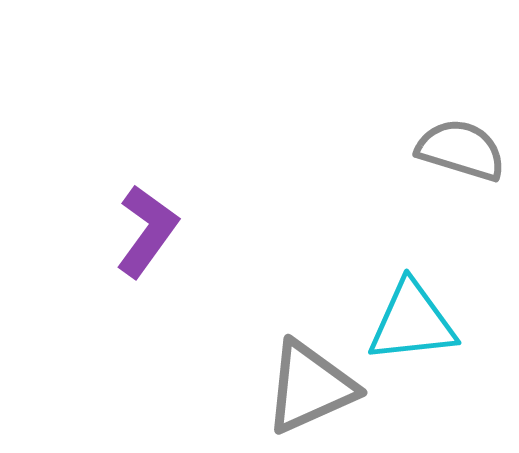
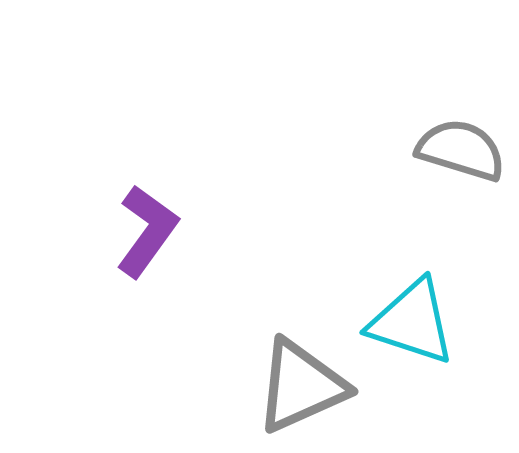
cyan triangle: rotated 24 degrees clockwise
gray triangle: moved 9 px left, 1 px up
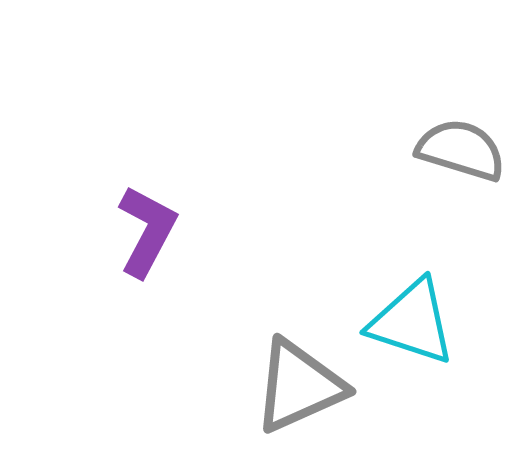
purple L-shape: rotated 8 degrees counterclockwise
gray triangle: moved 2 px left
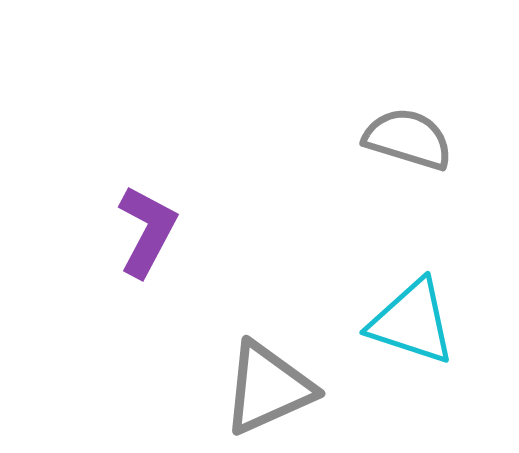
gray semicircle: moved 53 px left, 11 px up
gray triangle: moved 31 px left, 2 px down
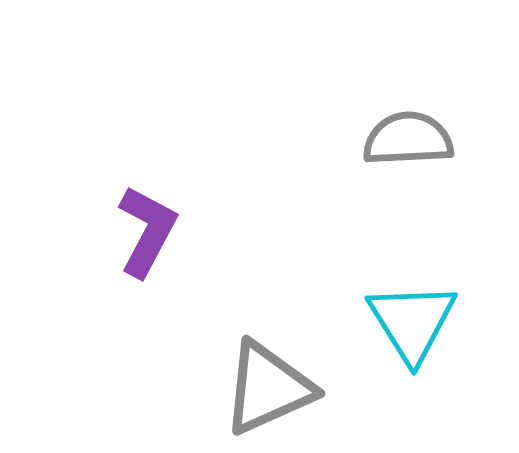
gray semicircle: rotated 20 degrees counterclockwise
cyan triangle: rotated 40 degrees clockwise
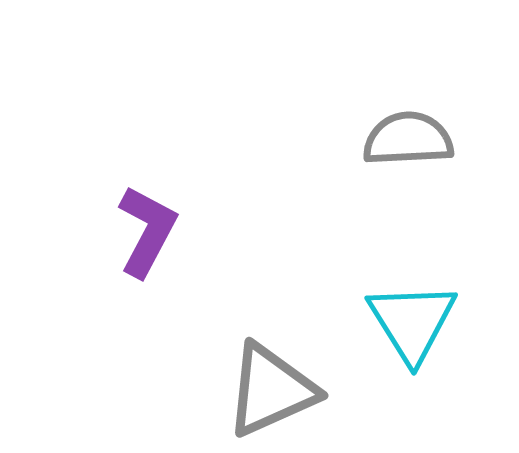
gray triangle: moved 3 px right, 2 px down
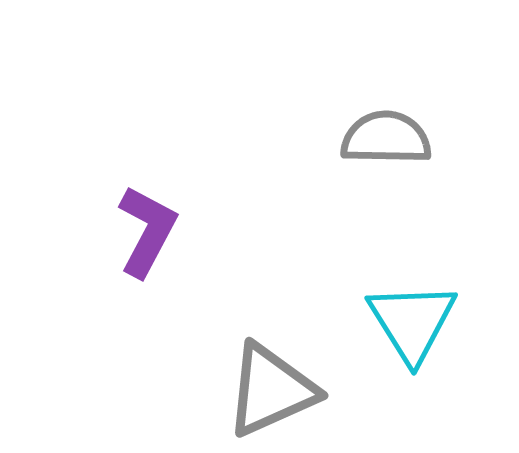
gray semicircle: moved 22 px left, 1 px up; rotated 4 degrees clockwise
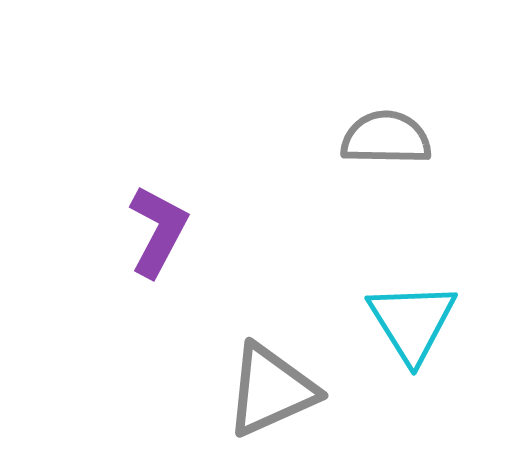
purple L-shape: moved 11 px right
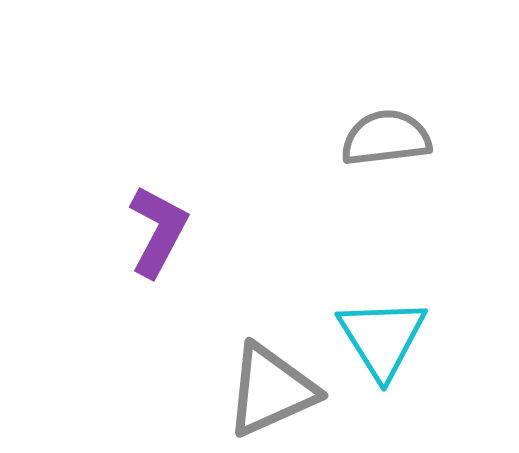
gray semicircle: rotated 8 degrees counterclockwise
cyan triangle: moved 30 px left, 16 px down
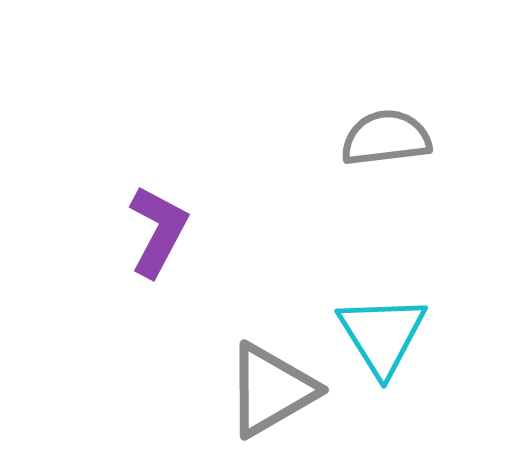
cyan triangle: moved 3 px up
gray triangle: rotated 6 degrees counterclockwise
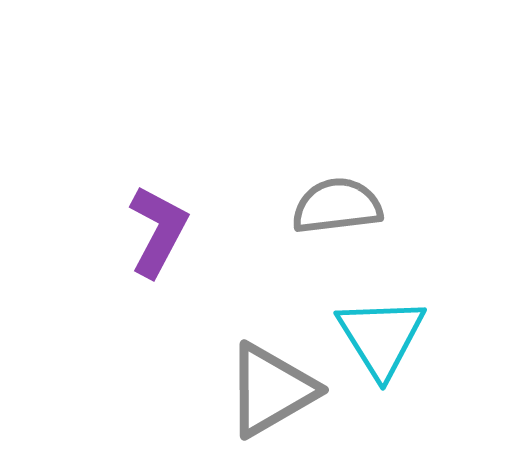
gray semicircle: moved 49 px left, 68 px down
cyan triangle: moved 1 px left, 2 px down
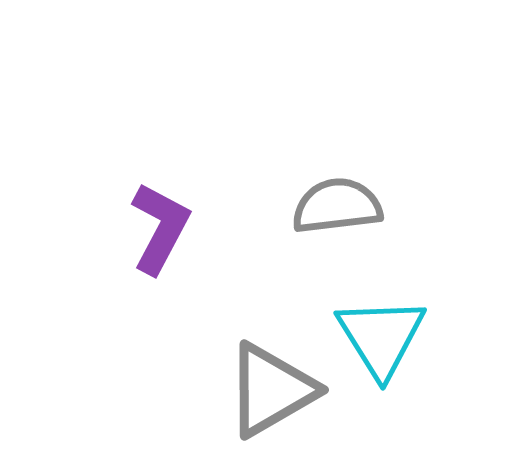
purple L-shape: moved 2 px right, 3 px up
